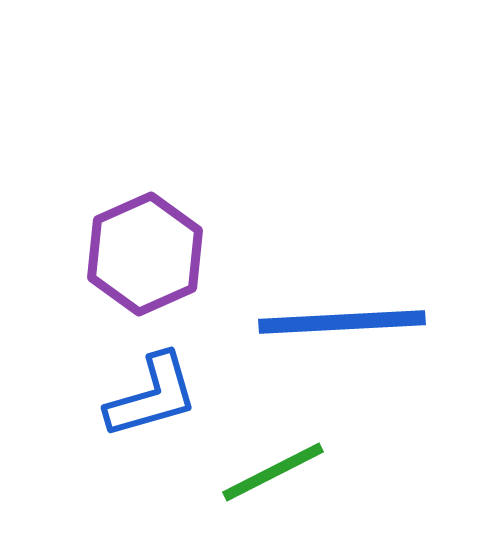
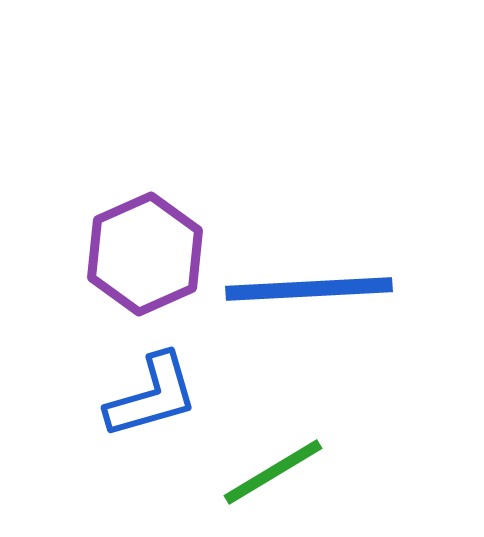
blue line: moved 33 px left, 33 px up
green line: rotated 4 degrees counterclockwise
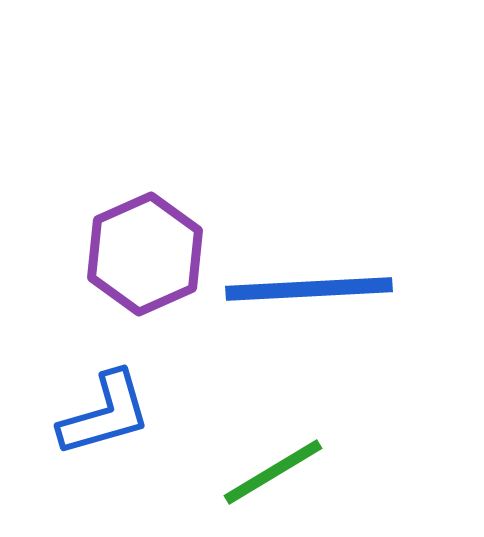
blue L-shape: moved 47 px left, 18 px down
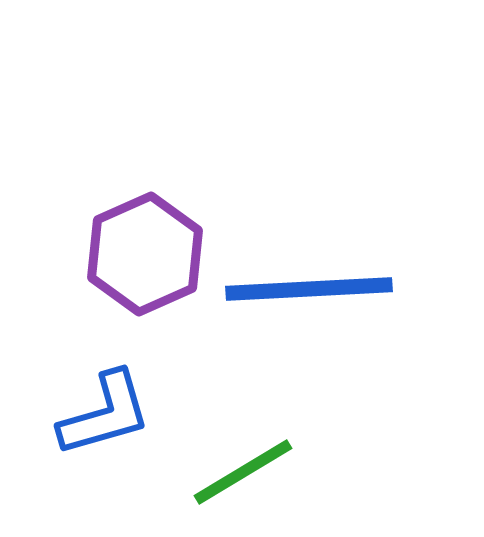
green line: moved 30 px left
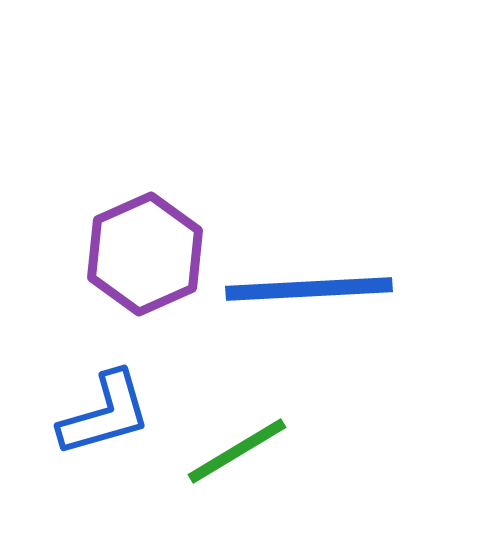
green line: moved 6 px left, 21 px up
